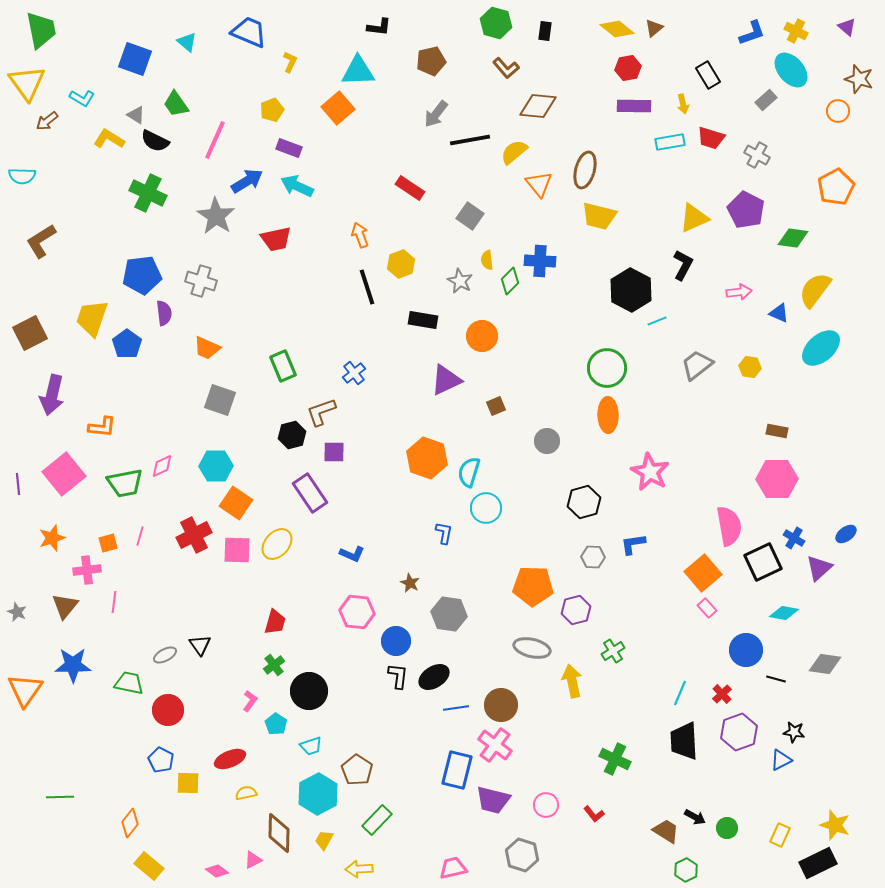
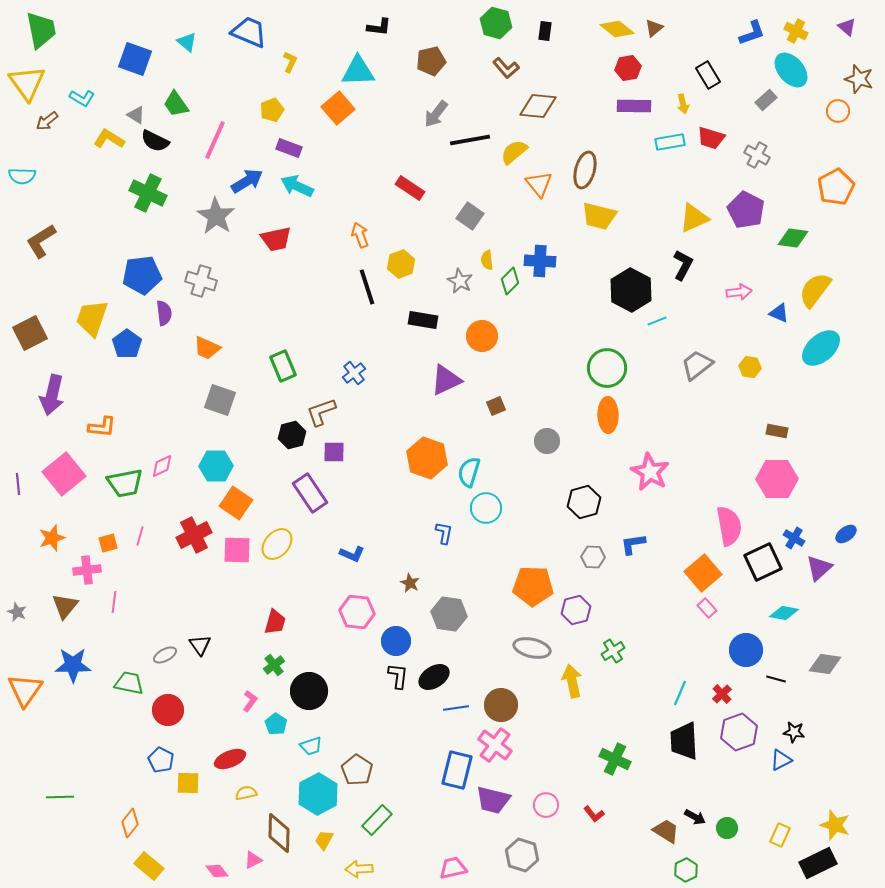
pink diamond at (217, 871): rotated 15 degrees clockwise
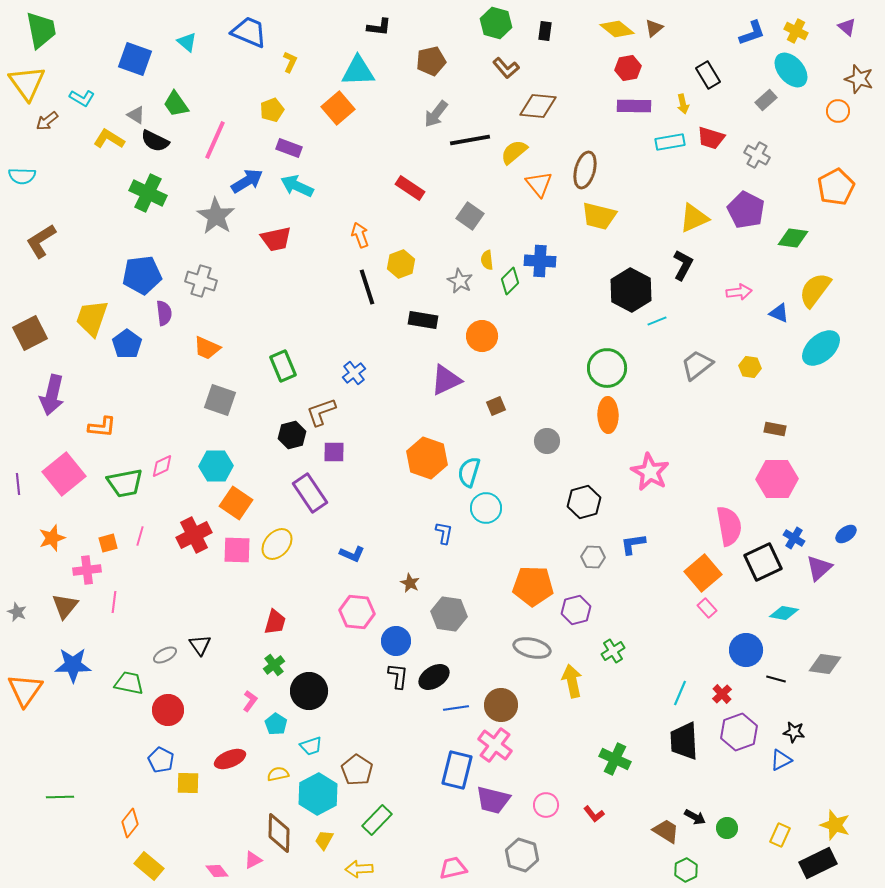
brown rectangle at (777, 431): moved 2 px left, 2 px up
yellow semicircle at (246, 793): moved 32 px right, 19 px up
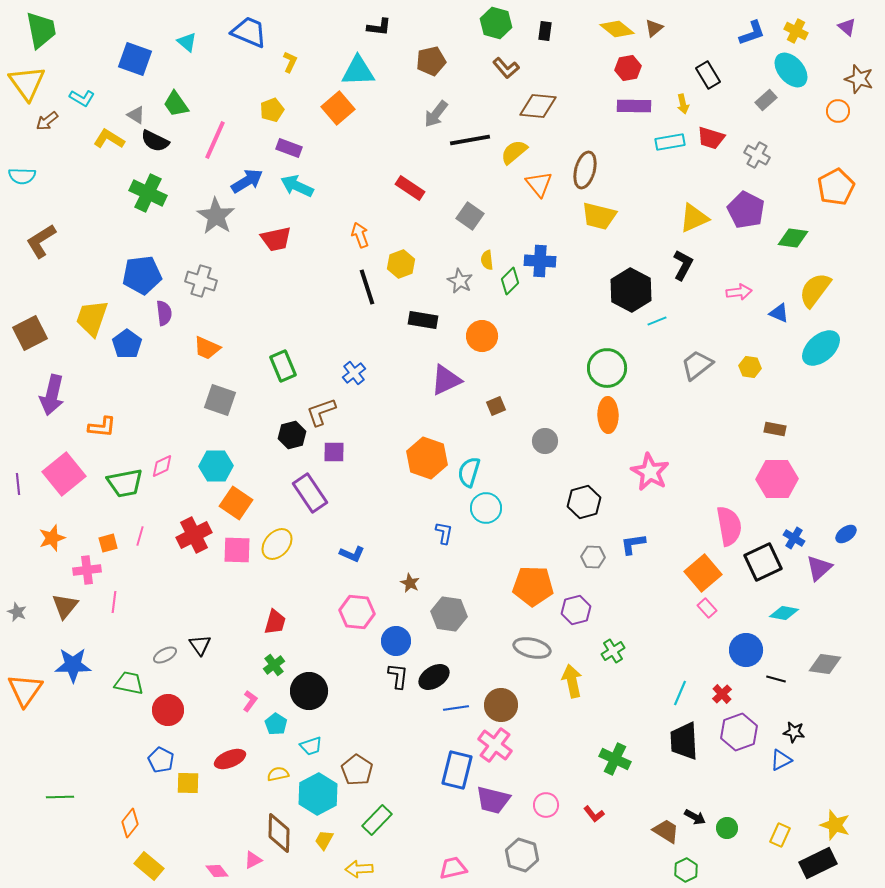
gray circle at (547, 441): moved 2 px left
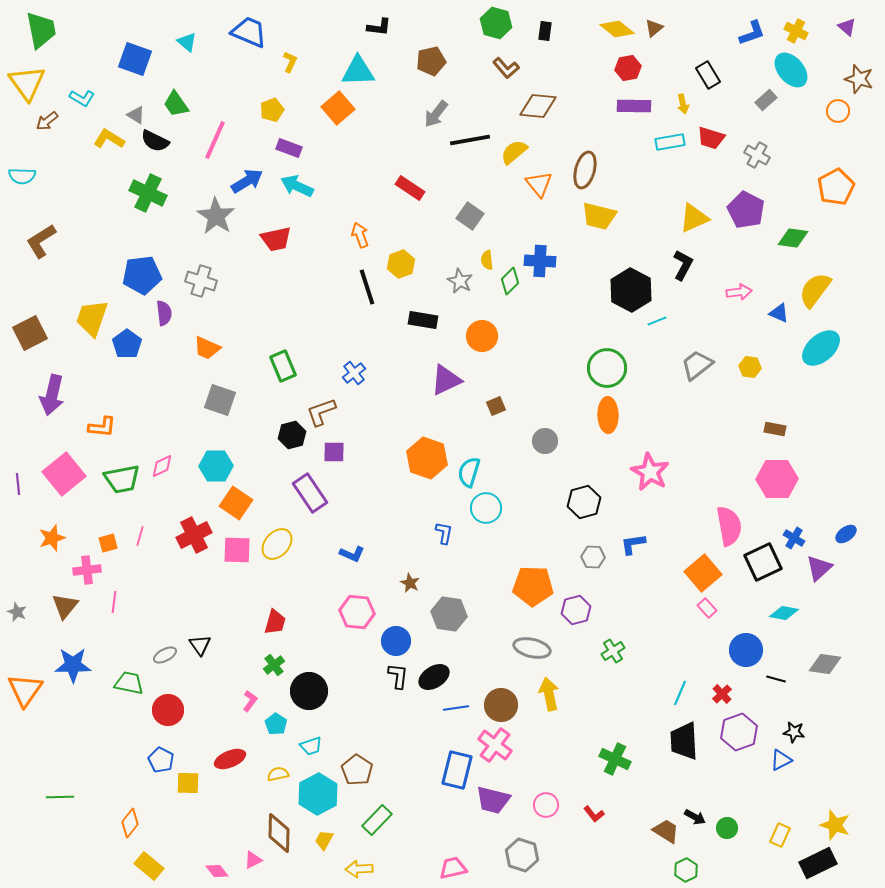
green trapezoid at (125, 483): moved 3 px left, 4 px up
yellow arrow at (572, 681): moved 23 px left, 13 px down
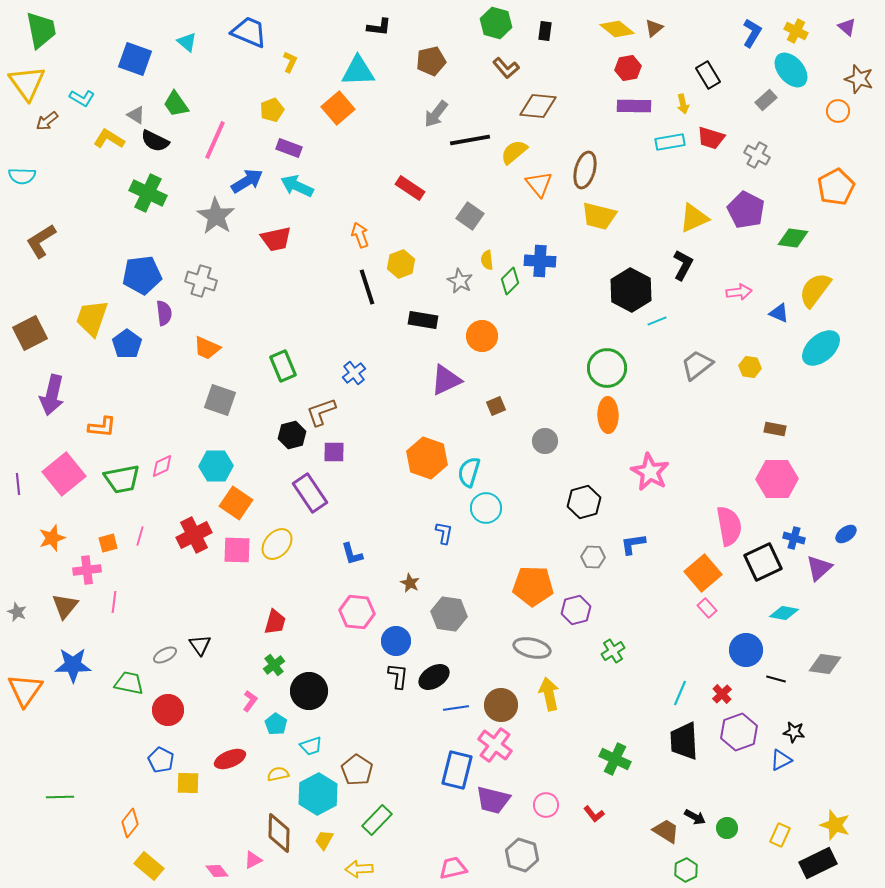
blue L-shape at (752, 33): rotated 40 degrees counterclockwise
blue cross at (794, 538): rotated 15 degrees counterclockwise
blue L-shape at (352, 554): rotated 50 degrees clockwise
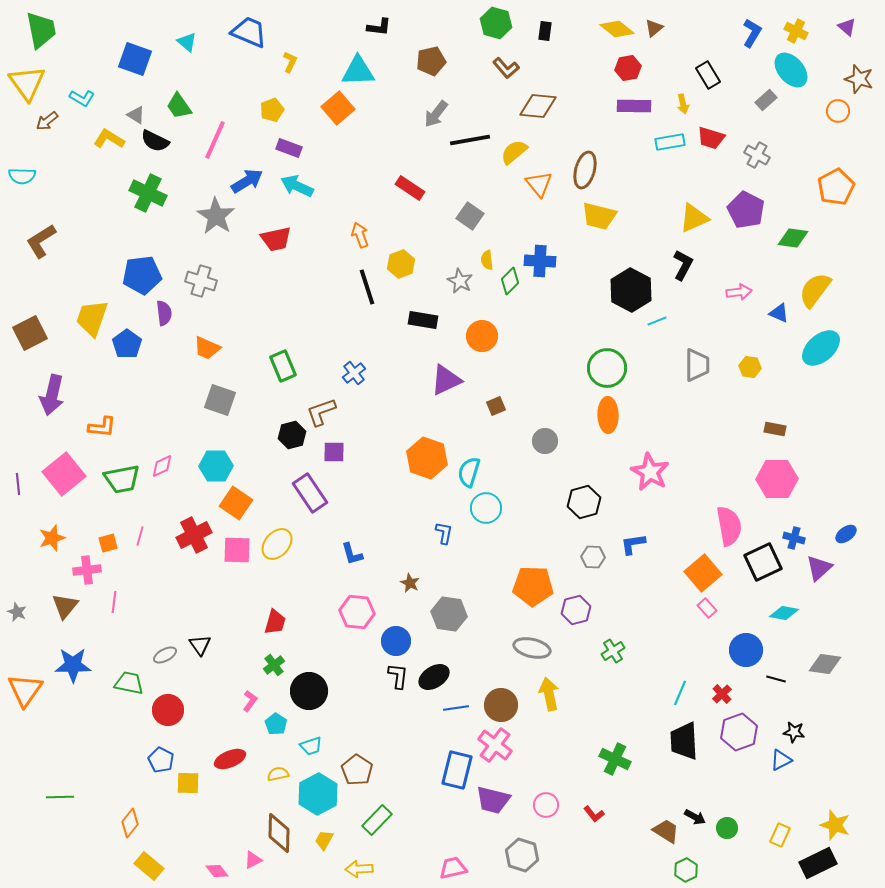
green trapezoid at (176, 104): moved 3 px right, 2 px down
gray trapezoid at (697, 365): rotated 128 degrees clockwise
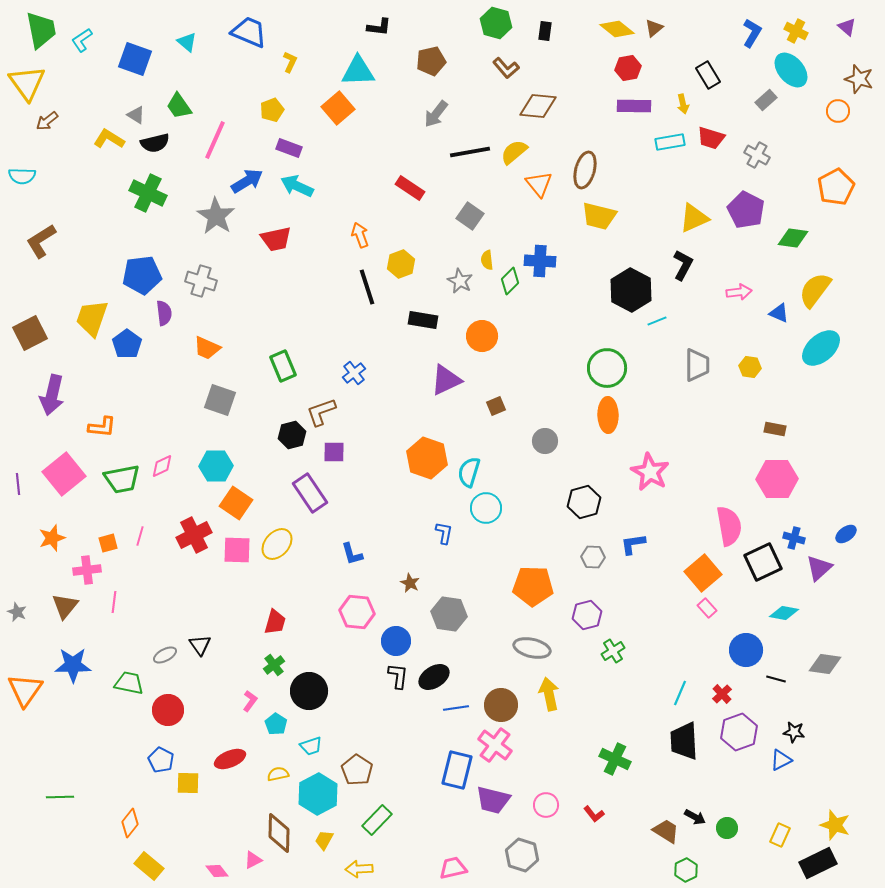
cyan L-shape at (82, 98): moved 58 px up; rotated 115 degrees clockwise
black line at (470, 140): moved 12 px down
black semicircle at (155, 141): moved 2 px down; rotated 40 degrees counterclockwise
purple hexagon at (576, 610): moved 11 px right, 5 px down
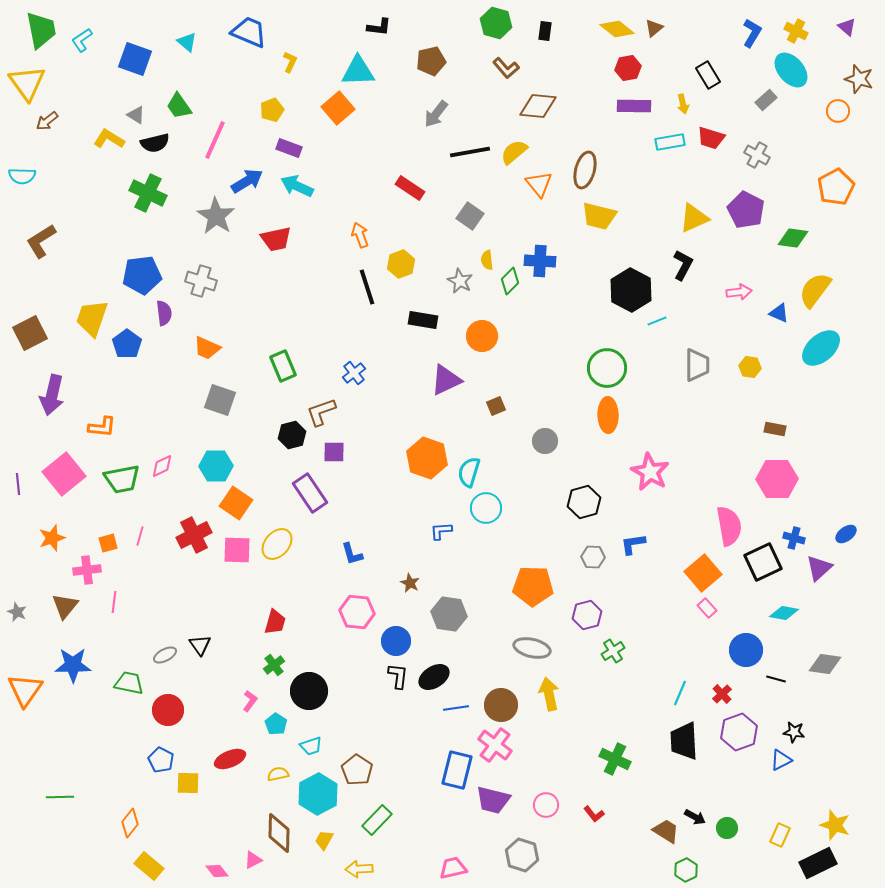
blue L-shape at (444, 533): moved 3 px left, 2 px up; rotated 105 degrees counterclockwise
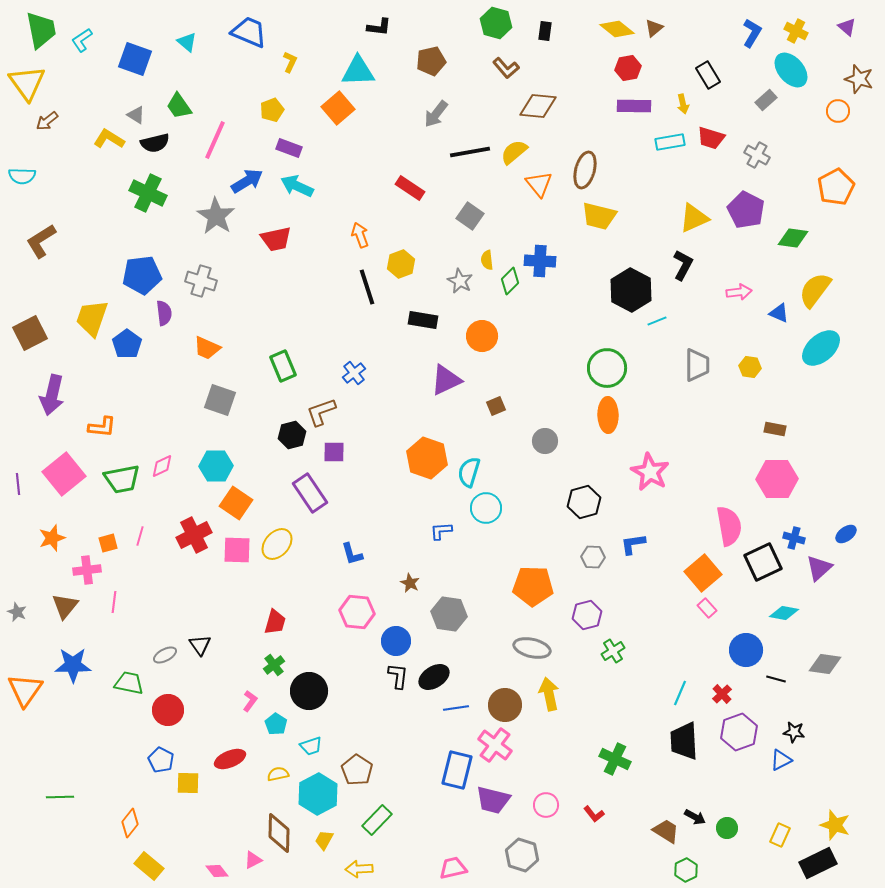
brown circle at (501, 705): moved 4 px right
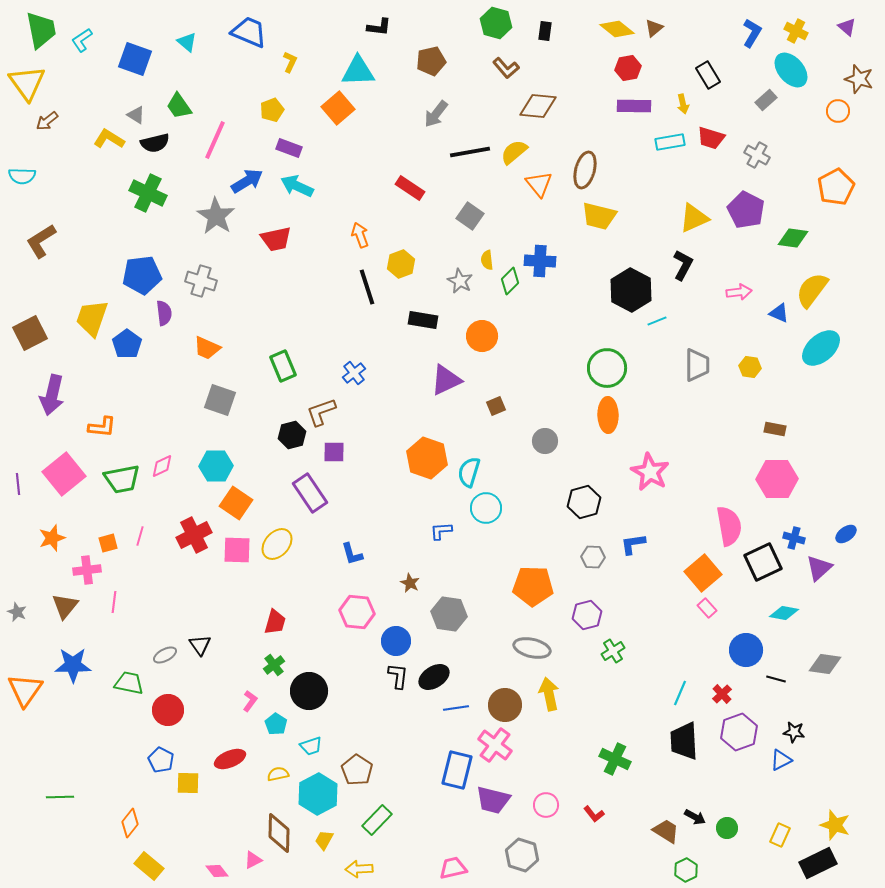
yellow semicircle at (815, 290): moved 3 px left
